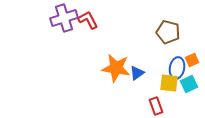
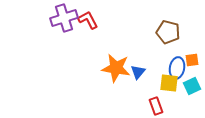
orange square: rotated 16 degrees clockwise
blue triangle: moved 1 px right, 1 px up; rotated 14 degrees counterclockwise
cyan square: moved 3 px right, 2 px down
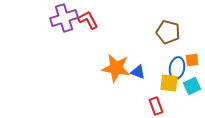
blue triangle: rotated 49 degrees counterclockwise
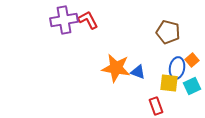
purple cross: moved 2 px down; rotated 8 degrees clockwise
orange square: rotated 32 degrees counterclockwise
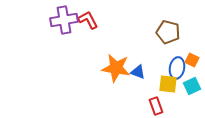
orange square: rotated 24 degrees counterclockwise
yellow square: moved 1 px left, 1 px down
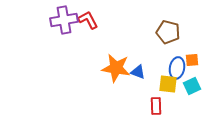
orange square: rotated 32 degrees counterclockwise
red rectangle: rotated 18 degrees clockwise
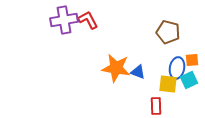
cyan square: moved 3 px left, 6 px up
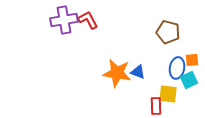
orange star: moved 1 px right, 5 px down
yellow square: moved 10 px down
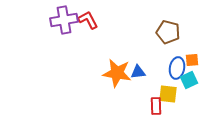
blue triangle: rotated 28 degrees counterclockwise
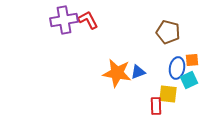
blue triangle: rotated 14 degrees counterclockwise
